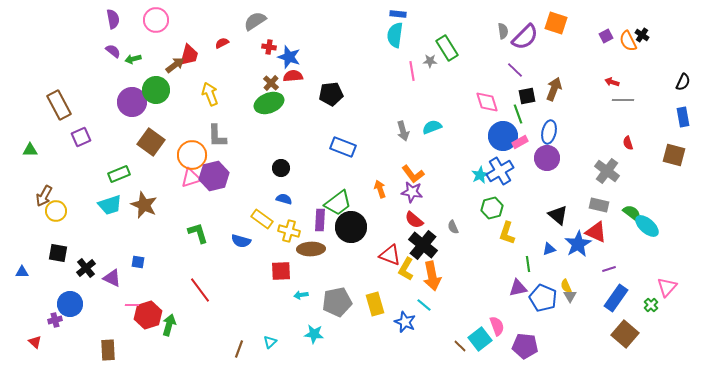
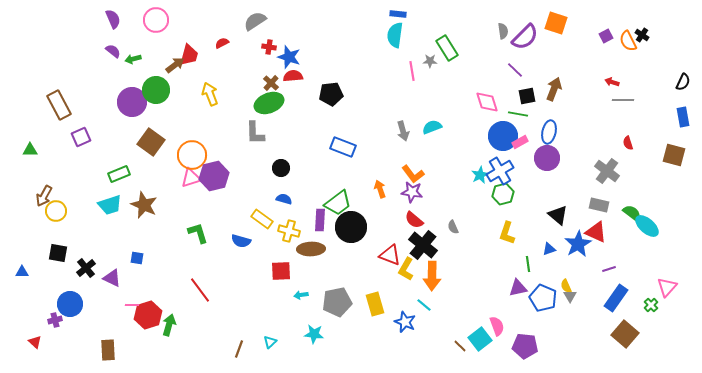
purple semicircle at (113, 19): rotated 12 degrees counterclockwise
green line at (518, 114): rotated 60 degrees counterclockwise
gray L-shape at (217, 136): moved 38 px right, 3 px up
green hexagon at (492, 208): moved 11 px right, 14 px up
blue square at (138, 262): moved 1 px left, 4 px up
orange arrow at (432, 276): rotated 12 degrees clockwise
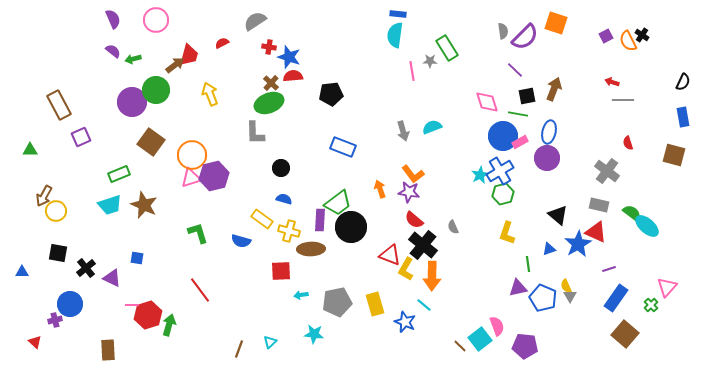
purple star at (412, 192): moved 3 px left
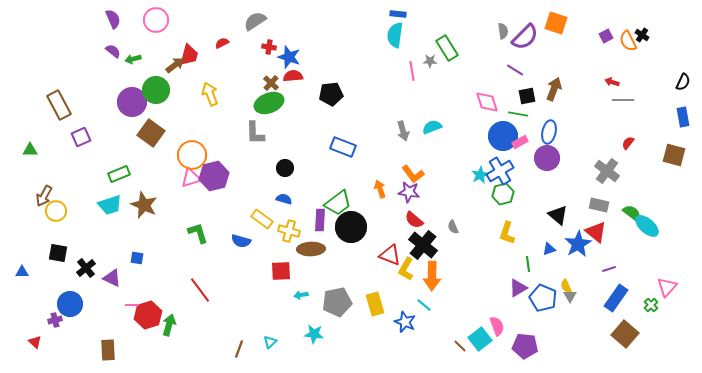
purple line at (515, 70): rotated 12 degrees counterclockwise
brown square at (151, 142): moved 9 px up
red semicircle at (628, 143): rotated 56 degrees clockwise
black circle at (281, 168): moved 4 px right
red triangle at (596, 232): rotated 15 degrees clockwise
purple triangle at (518, 288): rotated 18 degrees counterclockwise
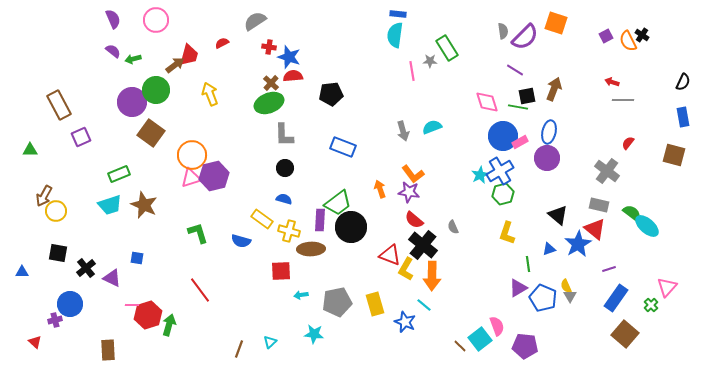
green line at (518, 114): moved 7 px up
gray L-shape at (255, 133): moved 29 px right, 2 px down
red triangle at (596, 232): moved 1 px left, 3 px up
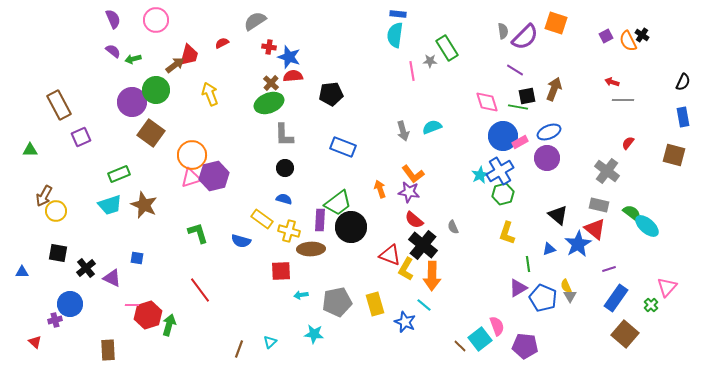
blue ellipse at (549, 132): rotated 55 degrees clockwise
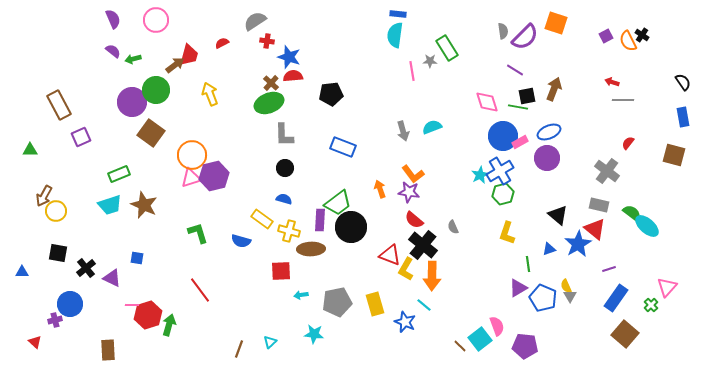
red cross at (269, 47): moved 2 px left, 6 px up
black semicircle at (683, 82): rotated 60 degrees counterclockwise
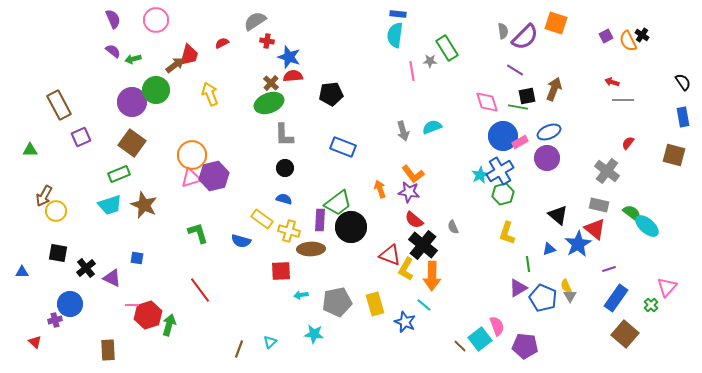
brown square at (151, 133): moved 19 px left, 10 px down
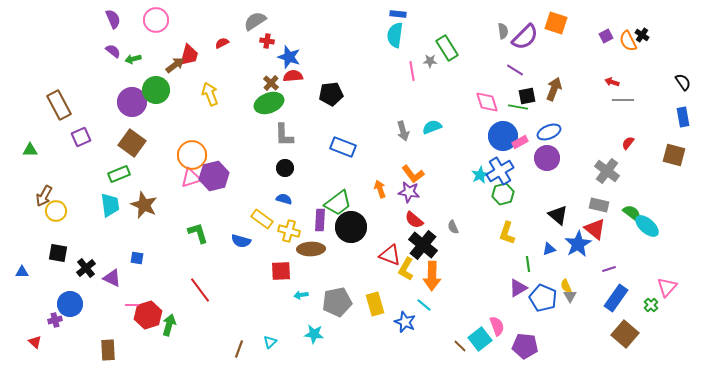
cyan trapezoid at (110, 205): rotated 80 degrees counterclockwise
